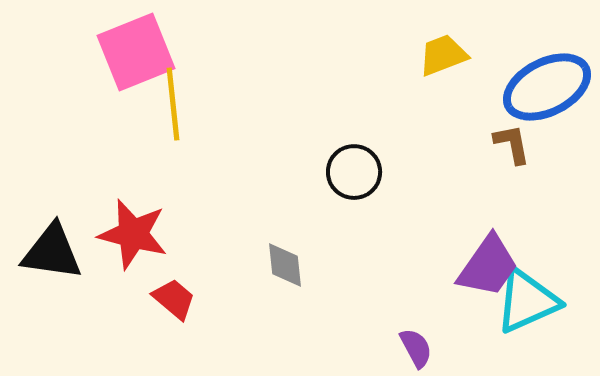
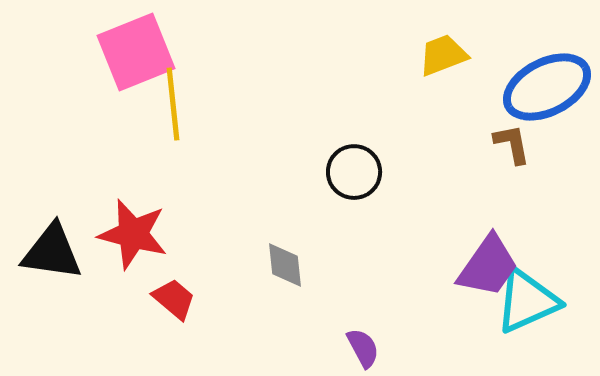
purple semicircle: moved 53 px left
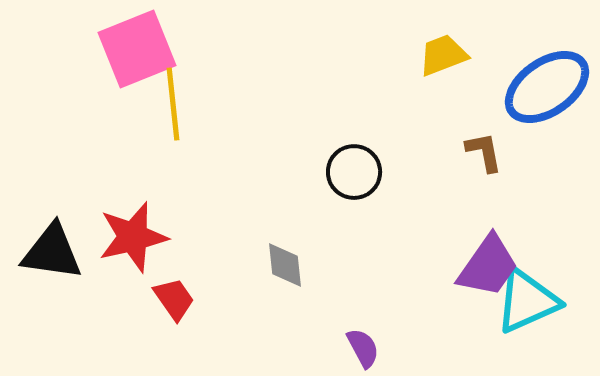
pink square: moved 1 px right, 3 px up
blue ellipse: rotated 8 degrees counterclockwise
brown L-shape: moved 28 px left, 8 px down
red star: moved 3 px down; rotated 28 degrees counterclockwise
red trapezoid: rotated 15 degrees clockwise
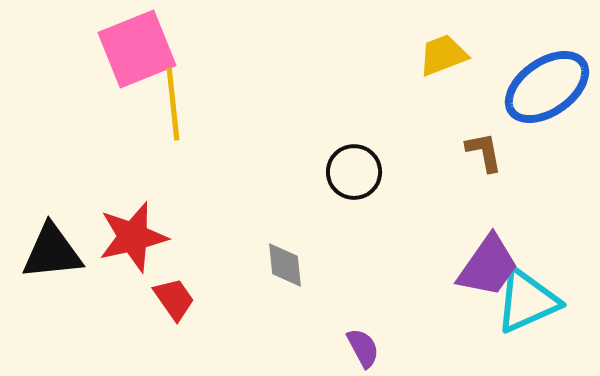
black triangle: rotated 14 degrees counterclockwise
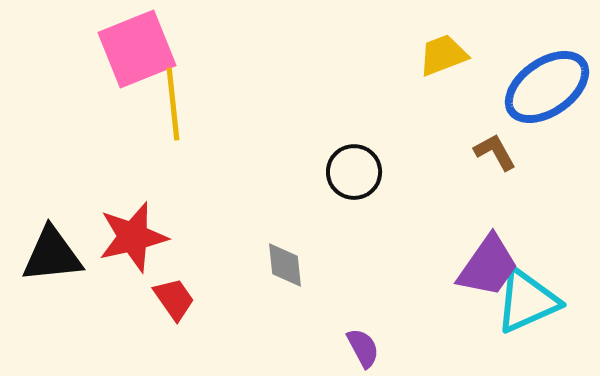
brown L-shape: moved 11 px right; rotated 18 degrees counterclockwise
black triangle: moved 3 px down
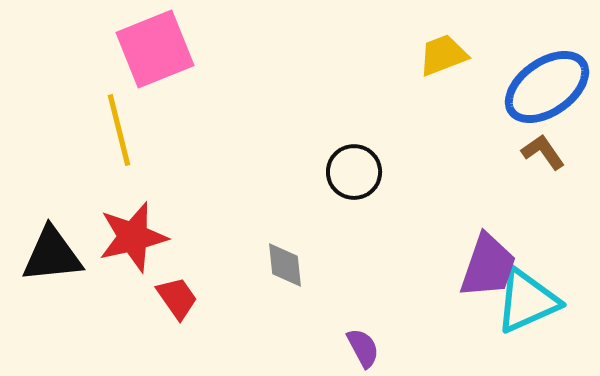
pink square: moved 18 px right
yellow line: moved 54 px left, 26 px down; rotated 8 degrees counterclockwise
brown L-shape: moved 48 px right; rotated 6 degrees counterclockwise
purple trapezoid: rotated 16 degrees counterclockwise
red trapezoid: moved 3 px right, 1 px up
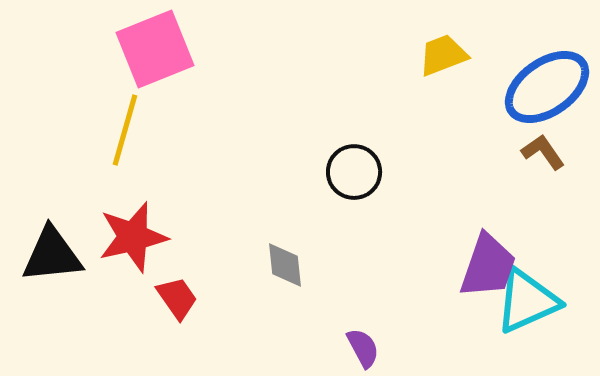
yellow line: moved 6 px right; rotated 30 degrees clockwise
